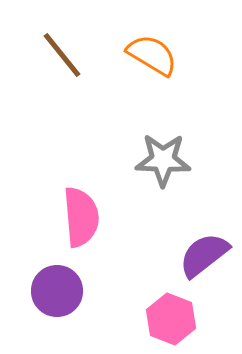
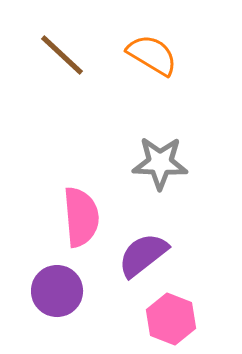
brown line: rotated 8 degrees counterclockwise
gray star: moved 3 px left, 3 px down
purple semicircle: moved 61 px left
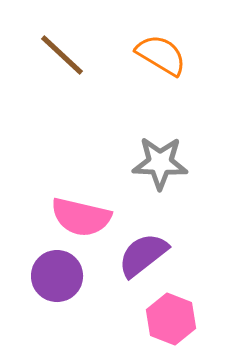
orange semicircle: moved 9 px right
pink semicircle: rotated 108 degrees clockwise
purple circle: moved 15 px up
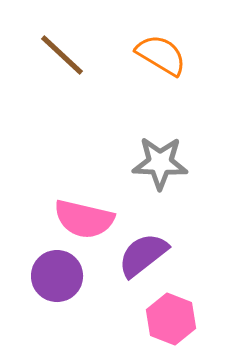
pink semicircle: moved 3 px right, 2 px down
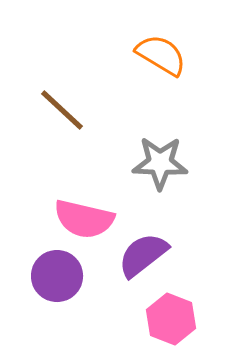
brown line: moved 55 px down
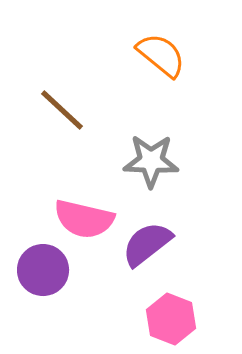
orange semicircle: rotated 8 degrees clockwise
gray star: moved 9 px left, 2 px up
purple semicircle: moved 4 px right, 11 px up
purple circle: moved 14 px left, 6 px up
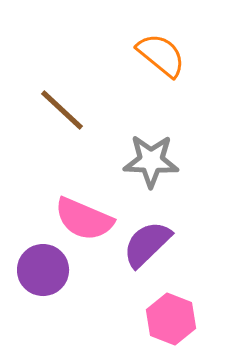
pink semicircle: rotated 10 degrees clockwise
purple semicircle: rotated 6 degrees counterclockwise
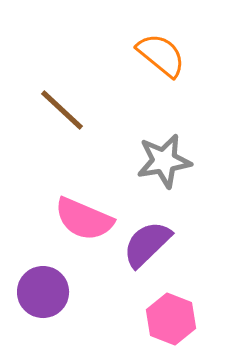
gray star: moved 13 px right; rotated 12 degrees counterclockwise
purple circle: moved 22 px down
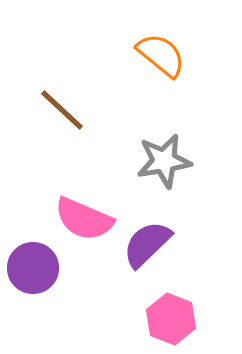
purple circle: moved 10 px left, 24 px up
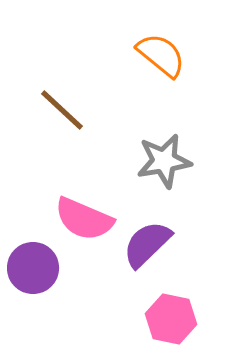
pink hexagon: rotated 9 degrees counterclockwise
